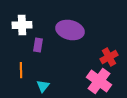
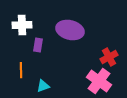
cyan triangle: rotated 32 degrees clockwise
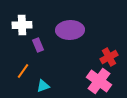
purple ellipse: rotated 16 degrees counterclockwise
purple rectangle: rotated 32 degrees counterclockwise
orange line: moved 2 px right, 1 px down; rotated 35 degrees clockwise
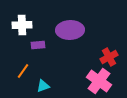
purple rectangle: rotated 72 degrees counterclockwise
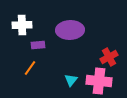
orange line: moved 7 px right, 3 px up
pink cross: rotated 30 degrees counterclockwise
cyan triangle: moved 28 px right, 6 px up; rotated 32 degrees counterclockwise
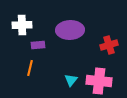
red cross: moved 12 px up; rotated 12 degrees clockwise
orange line: rotated 21 degrees counterclockwise
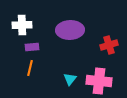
purple rectangle: moved 6 px left, 2 px down
cyan triangle: moved 1 px left, 1 px up
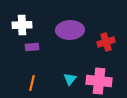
red cross: moved 3 px left, 3 px up
orange line: moved 2 px right, 15 px down
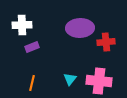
purple ellipse: moved 10 px right, 2 px up
red cross: rotated 12 degrees clockwise
purple rectangle: rotated 16 degrees counterclockwise
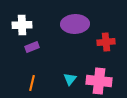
purple ellipse: moved 5 px left, 4 px up
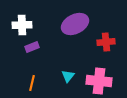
purple ellipse: rotated 24 degrees counterclockwise
cyan triangle: moved 2 px left, 3 px up
